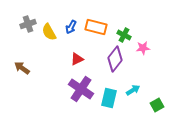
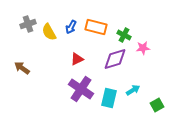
purple diamond: rotated 35 degrees clockwise
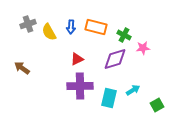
blue arrow: rotated 24 degrees counterclockwise
purple cross: moved 1 px left, 3 px up; rotated 35 degrees counterclockwise
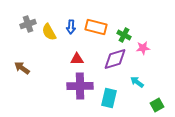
red triangle: rotated 24 degrees clockwise
cyan arrow: moved 4 px right, 8 px up; rotated 112 degrees counterclockwise
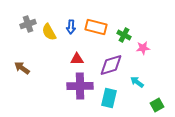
purple diamond: moved 4 px left, 6 px down
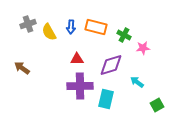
cyan rectangle: moved 3 px left, 1 px down
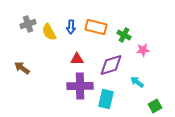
pink star: moved 2 px down
green square: moved 2 px left, 1 px down
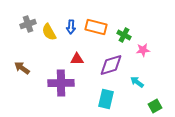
purple cross: moved 19 px left, 3 px up
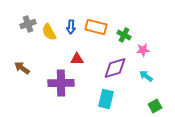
purple diamond: moved 4 px right, 3 px down
cyan arrow: moved 9 px right, 6 px up
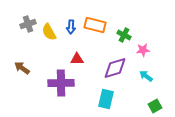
orange rectangle: moved 1 px left, 2 px up
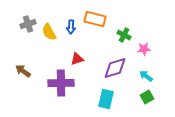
orange rectangle: moved 6 px up
pink star: moved 1 px right, 1 px up
red triangle: rotated 16 degrees counterclockwise
brown arrow: moved 1 px right, 3 px down
green square: moved 8 px left, 9 px up
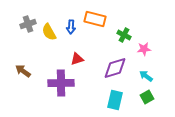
cyan rectangle: moved 9 px right, 1 px down
